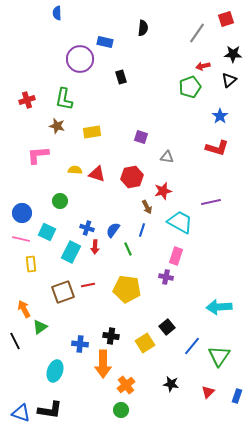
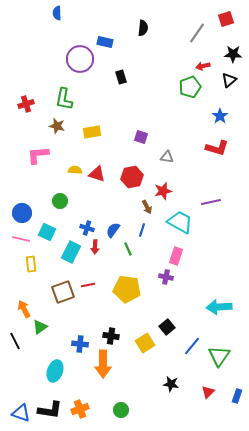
red cross at (27, 100): moved 1 px left, 4 px down
orange cross at (126, 385): moved 46 px left, 24 px down; rotated 18 degrees clockwise
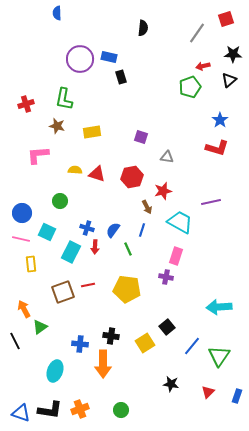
blue rectangle at (105, 42): moved 4 px right, 15 px down
blue star at (220, 116): moved 4 px down
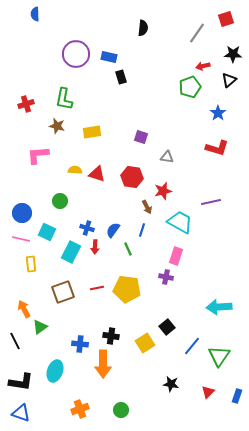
blue semicircle at (57, 13): moved 22 px left, 1 px down
purple circle at (80, 59): moved 4 px left, 5 px up
blue star at (220, 120): moved 2 px left, 7 px up
red hexagon at (132, 177): rotated 20 degrees clockwise
red line at (88, 285): moved 9 px right, 3 px down
black L-shape at (50, 410): moved 29 px left, 28 px up
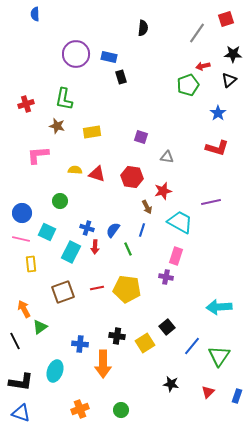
green pentagon at (190, 87): moved 2 px left, 2 px up
black cross at (111, 336): moved 6 px right
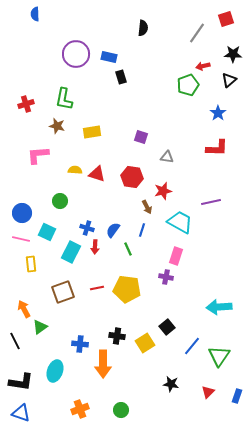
red L-shape at (217, 148): rotated 15 degrees counterclockwise
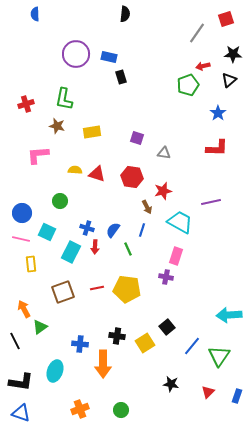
black semicircle at (143, 28): moved 18 px left, 14 px up
purple square at (141, 137): moved 4 px left, 1 px down
gray triangle at (167, 157): moved 3 px left, 4 px up
cyan arrow at (219, 307): moved 10 px right, 8 px down
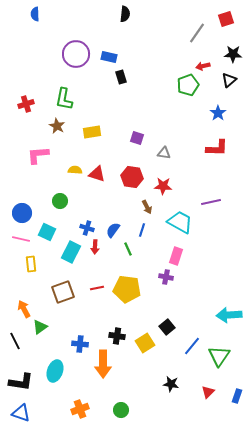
brown star at (57, 126): rotated 14 degrees clockwise
red star at (163, 191): moved 5 px up; rotated 18 degrees clockwise
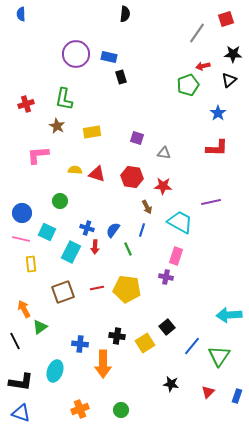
blue semicircle at (35, 14): moved 14 px left
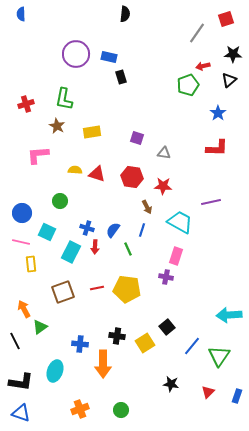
pink line at (21, 239): moved 3 px down
